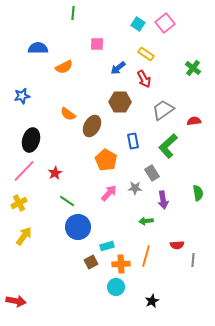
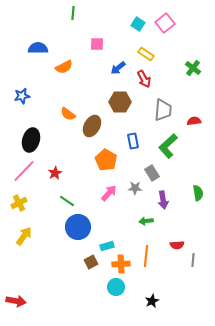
gray trapezoid at (163, 110): rotated 130 degrees clockwise
orange line at (146, 256): rotated 10 degrees counterclockwise
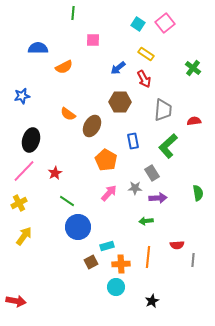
pink square at (97, 44): moved 4 px left, 4 px up
purple arrow at (163, 200): moved 5 px left, 2 px up; rotated 84 degrees counterclockwise
orange line at (146, 256): moved 2 px right, 1 px down
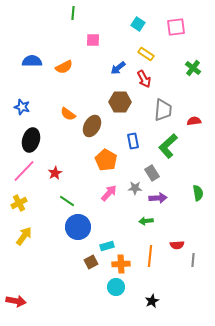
pink square at (165, 23): moved 11 px right, 4 px down; rotated 30 degrees clockwise
blue semicircle at (38, 48): moved 6 px left, 13 px down
blue star at (22, 96): moved 11 px down; rotated 28 degrees clockwise
orange line at (148, 257): moved 2 px right, 1 px up
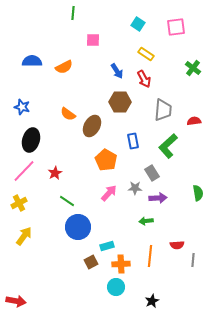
blue arrow at (118, 68): moved 1 px left, 3 px down; rotated 84 degrees counterclockwise
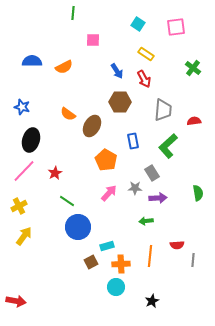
yellow cross at (19, 203): moved 3 px down
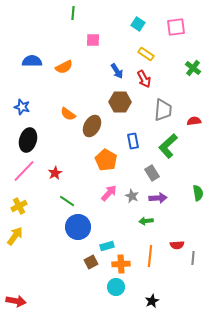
black ellipse at (31, 140): moved 3 px left
gray star at (135, 188): moved 3 px left, 8 px down; rotated 24 degrees clockwise
yellow arrow at (24, 236): moved 9 px left
gray line at (193, 260): moved 2 px up
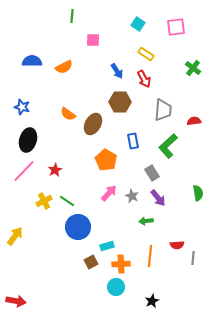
green line at (73, 13): moved 1 px left, 3 px down
brown ellipse at (92, 126): moved 1 px right, 2 px up
red star at (55, 173): moved 3 px up
purple arrow at (158, 198): rotated 54 degrees clockwise
yellow cross at (19, 206): moved 25 px right, 5 px up
